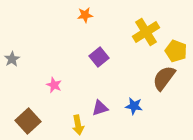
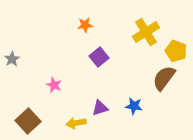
orange star: moved 10 px down
yellow arrow: moved 2 px left, 2 px up; rotated 90 degrees clockwise
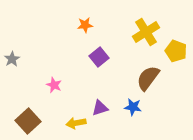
brown semicircle: moved 16 px left
blue star: moved 1 px left, 1 px down
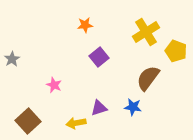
purple triangle: moved 1 px left
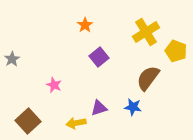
orange star: rotated 28 degrees counterclockwise
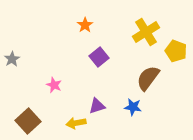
purple triangle: moved 2 px left, 2 px up
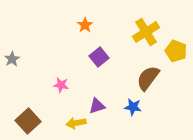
pink star: moved 7 px right; rotated 14 degrees counterclockwise
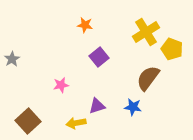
orange star: rotated 28 degrees counterclockwise
yellow pentagon: moved 4 px left, 2 px up
pink star: rotated 21 degrees counterclockwise
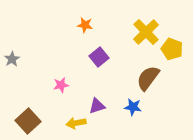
yellow cross: rotated 12 degrees counterclockwise
